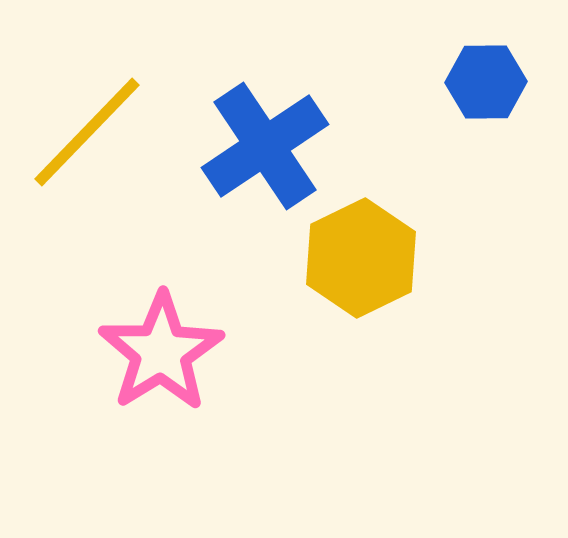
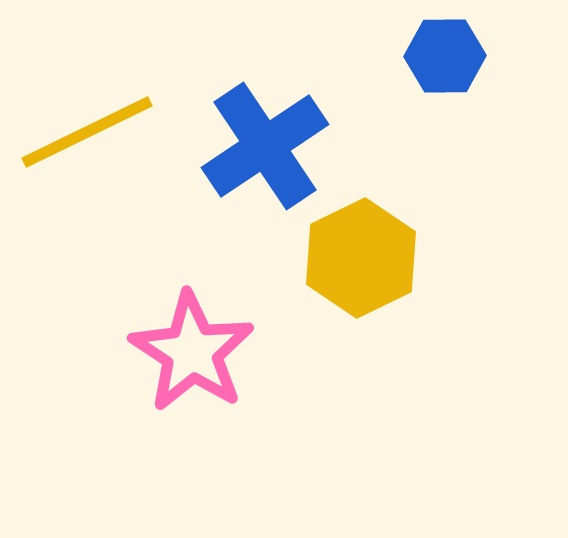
blue hexagon: moved 41 px left, 26 px up
yellow line: rotated 20 degrees clockwise
pink star: moved 31 px right; rotated 7 degrees counterclockwise
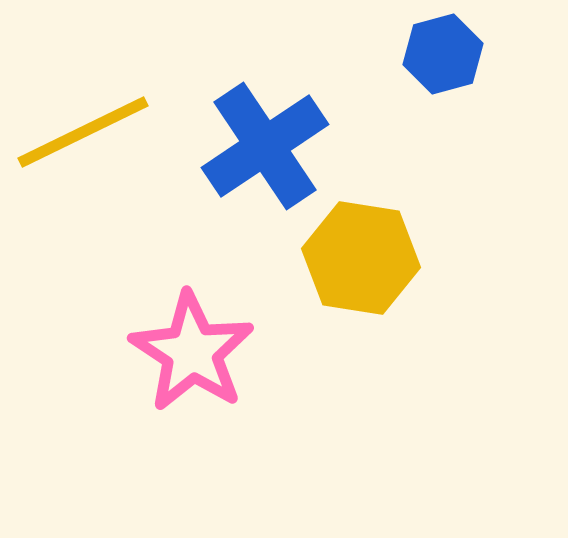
blue hexagon: moved 2 px left, 2 px up; rotated 14 degrees counterclockwise
yellow line: moved 4 px left
yellow hexagon: rotated 25 degrees counterclockwise
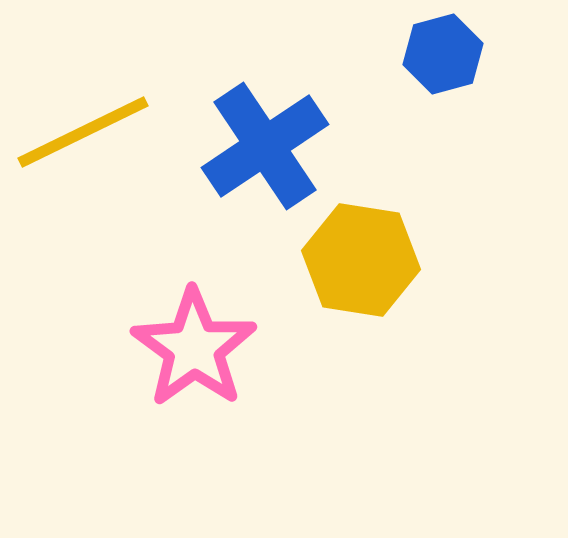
yellow hexagon: moved 2 px down
pink star: moved 2 px right, 4 px up; rotated 3 degrees clockwise
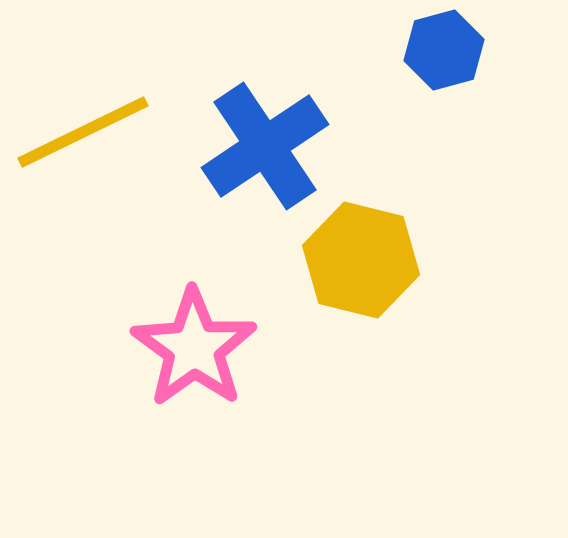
blue hexagon: moved 1 px right, 4 px up
yellow hexagon: rotated 5 degrees clockwise
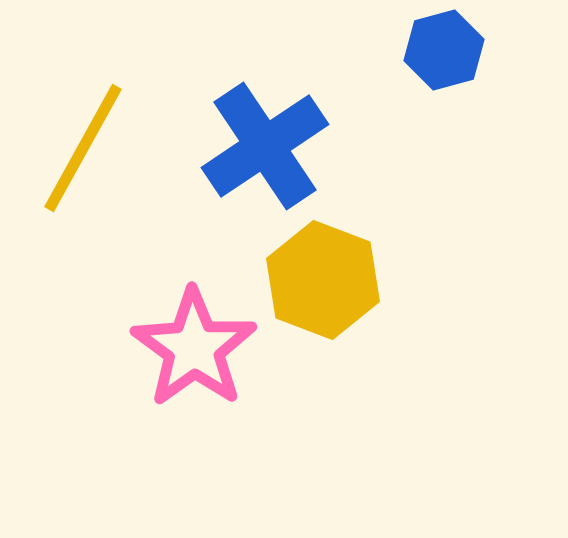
yellow line: moved 16 px down; rotated 35 degrees counterclockwise
yellow hexagon: moved 38 px left, 20 px down; rotated 7 degrees clockwise
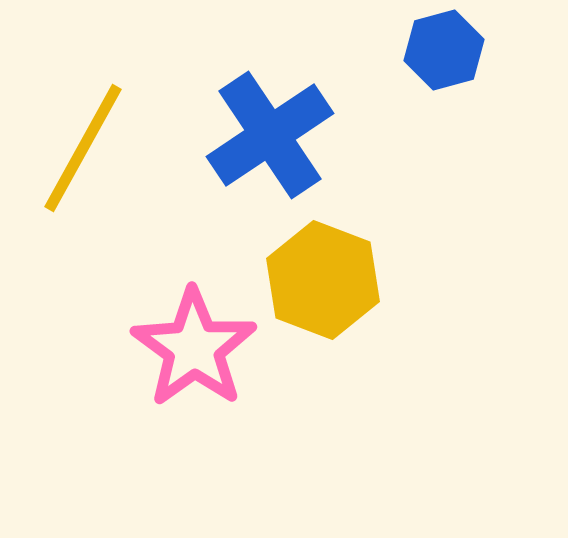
blue cross: moved 5 px right, 11 px up
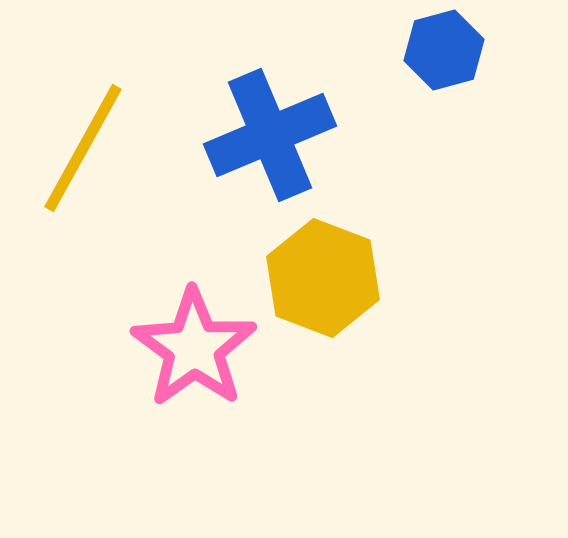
blue cross: rotated 11 degrees clockwise
yellow hexagon: moved 2 px up
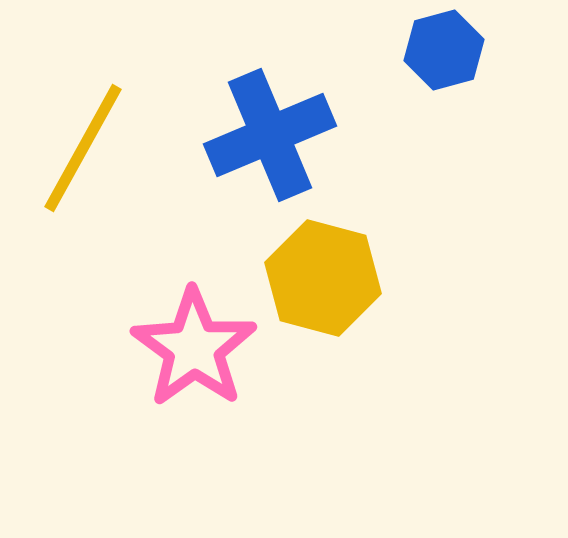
yellow hexagon: rotated 6 degrees counterclockwise
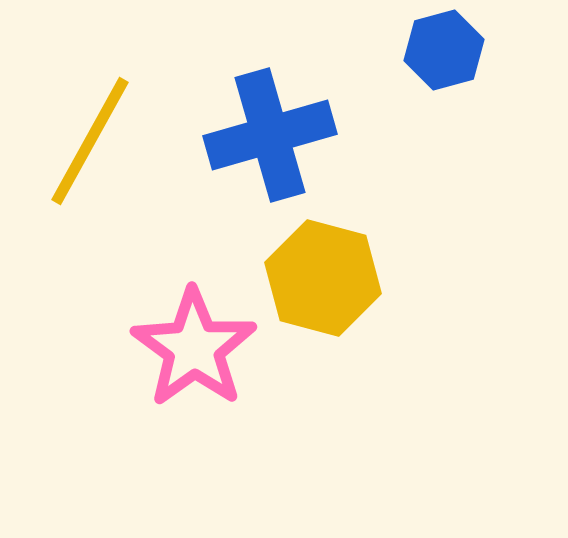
blue cross: rotated 7 degrees clockwise
yellow line: moved 7 px right, 7 px up
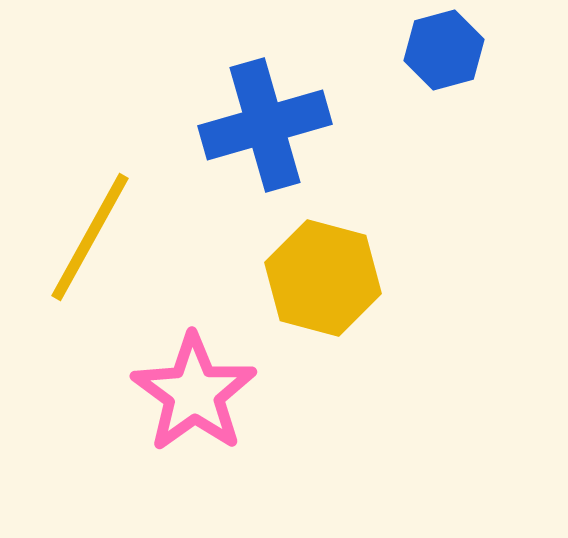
blue cross: moved 5 px left, 10 px up
yellow line: moved 96 px down
pink star: moved 45 px down
